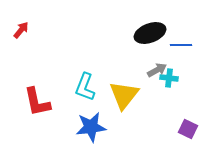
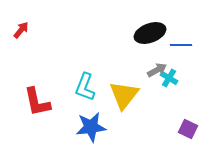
cyan cross: rotated 24 degrees clockwise
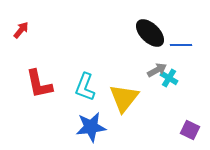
black ellipse: rotated 64 degrees clockwise
yellow triangle: moved 3 px down
red L-shape: moved 2 px right, 18 px up
purple square: moved 2 px right, 1 px down
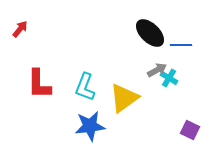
red arrow: moved 1 px left, 1 px up
red L-shape: rotated 12 degrees clockwise
yellow triangle: rotated 16 degrees clockwise
blue star: moved 1 px left, 1 px up
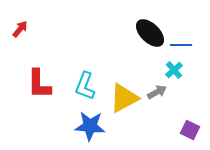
gray arrow: moved 22 px down
cyan cross: moved 5 px right, 8 px up; rotated 18 degrees clockwise
cyan L-shape: moved 1 px up
yellow triangle: rotated 8 degrees clockwise
blue star: rotated 12 degrees clockwise
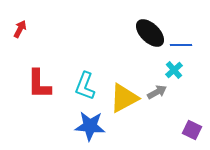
red arrow: rotated 12 degrees counterclockwise
purple square: moved 2 px right
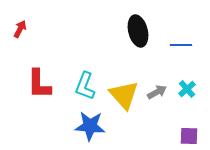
black ellipse: moved 12 px left, 2 px up; rotated 32 degrees clockwise
cyan cross: moved 13 px right, 19 px down
yellow triangle: moved 3 px up; rotated 44 degrees counterclockwise
purple square: moved 3 px left, 6 px down; rotated 24 degrees counterclockwise
